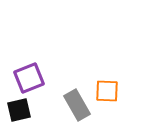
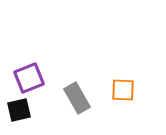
orange square: moved 16 px right, 1 px up
gray rectangle: moved 7 px up
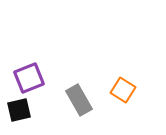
orange square: rotated 30 degrees clockwise
gray rectangle: moved 2 px right, 2 px down
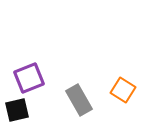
black square: moved 2 px left
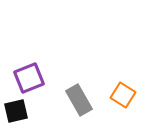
orange square: moved 5 px down
black square: moved 1 px left, 1 px down
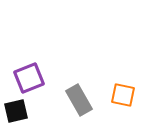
orange square: rotated 20 degrees counterclockwise
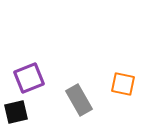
orange square: moved 11 px up
black square: moved 1 px down
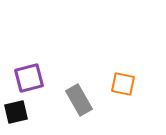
purple square: rotated 8 degrees clockwise
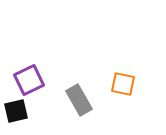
purple square: moved 2 px down; rotated 12 degrees counterclockwise
black square: moved 1 px up
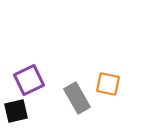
orange square: moved 15 px left
gray rectangle: moved 2 px left, 2 px up
